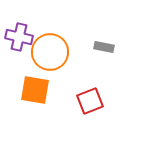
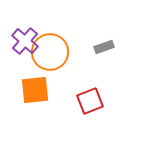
purple cross: moved 6 px right, 4 px down; rotated 28 degrees clockwise
gray rectangle: rotated 30 degrees counterclockwise
orange square: rotated 16 degrees counterclockwise
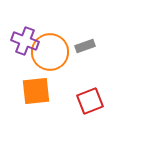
purple cross: rotated 20 degrees counterclockwise
gray rectangle: moved 19 px left, 1 px up
orange square: moved 1 px right, 1 px down
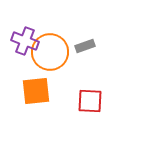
red square: rotated 24 degrees clockwise
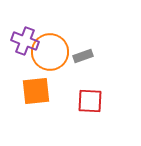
gray rectangle: moved 2 px left, 10 px down
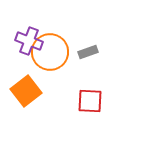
purple cross: moved 4 px right
gray rectangle: moved 5 px right, 4 px up
orange square: moved 10 px left; rotated 32 degrees counterclockwise
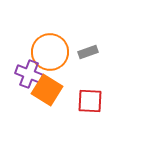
purple cross: moved 33 px down
orange square: moved 21 px right, 1 px up; rotated 20 degrees counterclockwise
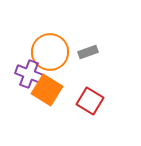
red square: rotated 28 degrees clockwise
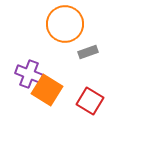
orange circle: moved 15 px right, 28 px up
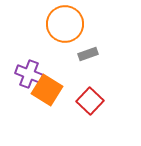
gray rectangle: moved 2 px down
red square: rotated 12 degrees clockwise
